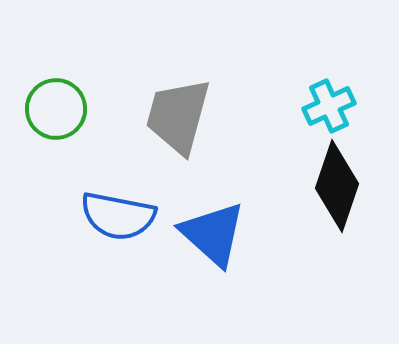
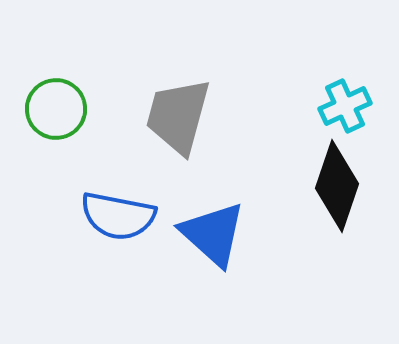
cyan cross: moved 16 px right
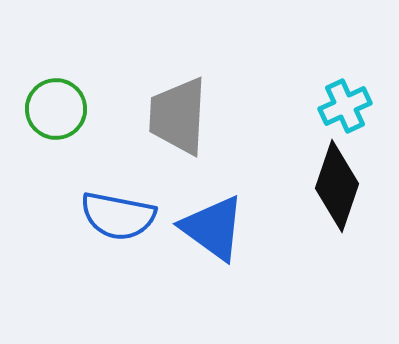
gray trapezoid: rotated 12 degrees counterclockwise
blue triangle: moved 6 px up; rotated 6 degrees counterclockwise
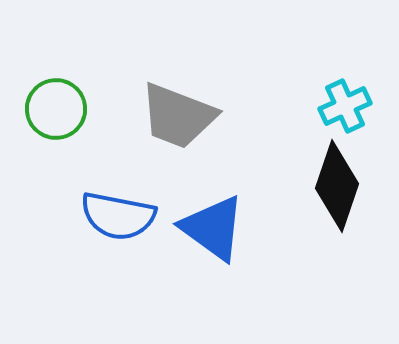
gray trapezoid: rotated 72 degrees counterclockwise
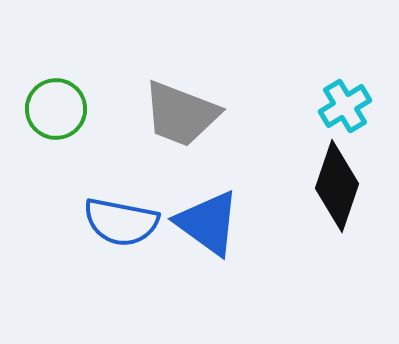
cyan cross: rotated 6 degrees counterclockwise
gray trapezoid: moved 3 px right, 2 px up
blue semicircle: moved 3 px right, 6 px down
blue triangle: moved 5 px left, 5 px up
